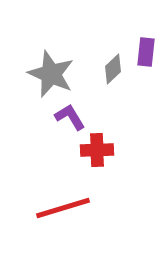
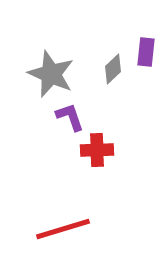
purple L-shape: rotated 12 degrees clockwise
red line: moved 21 px down
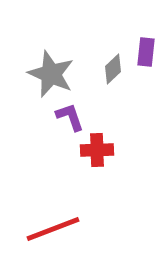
red line: moved 10 px left; rotated 4 degrees counterclockwise
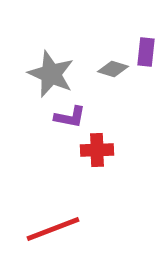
gray diamond: rotated 60 degrees clockwise
purple L-shape: rotated 120 degrees clockwise
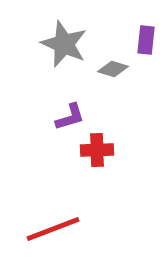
purple rectangle: moved 12 px up
gray star: moved 13 px right, 30 px up
purple L-shape: rotated 28 degrees counterclockwise
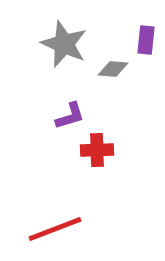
gray diamond: rotated 12 degrees counterclockwise
purple L-shape: moved 1 px up
red line: moved 2 px right
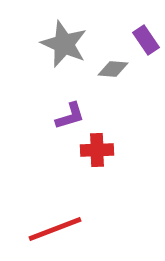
purple rectangle: rotated 40 degrees counterclockwise
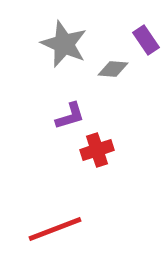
red cross: rotated 16 degrees counterclockwise
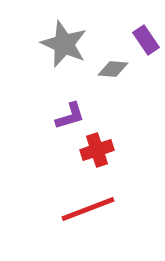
red line: moved 33 px right, 20 px up
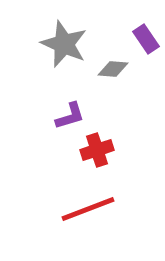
purple rectangle: moved 1 px up
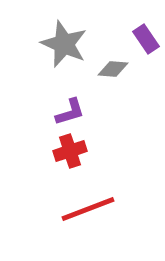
purple L-shape: moved 4 px up
red cross: moved 27 px left, 1 px down
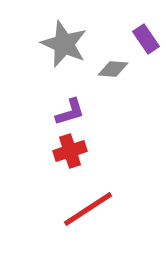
red line: rotated 12 degrees counterclockwise
